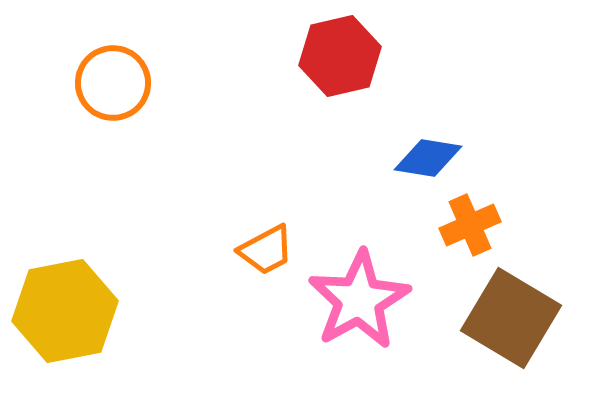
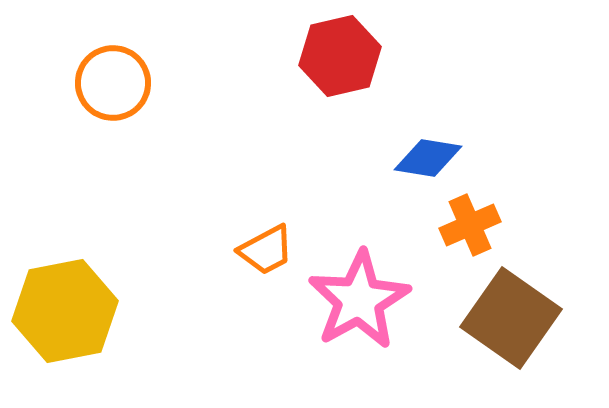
brown square: rotated 4 degrees clockwise
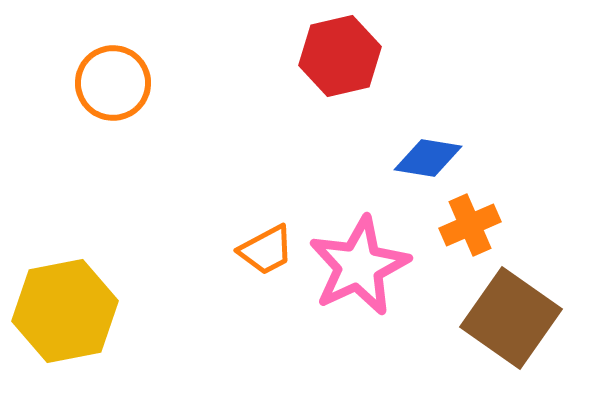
pink star: moved 34 px up; rotated 4 degrees clockwise
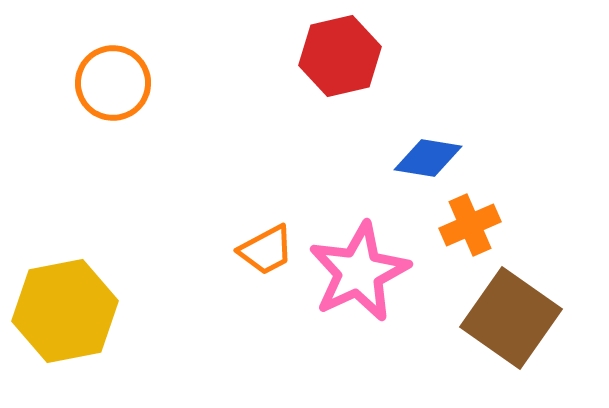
pink star: moved 6 px down
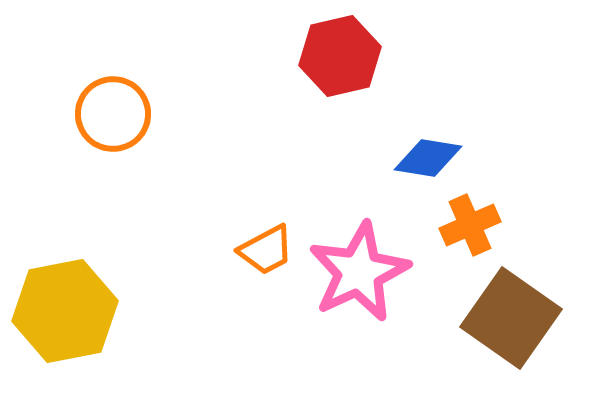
orange circle: moved 31 px down
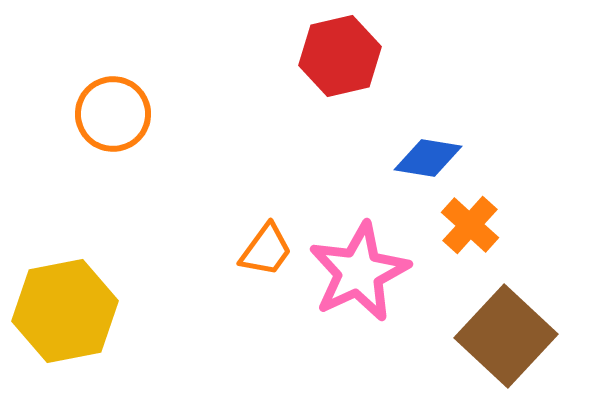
orange cross: rotated 24 degrees counterclockwise
orange trapezoid: rotated 26 degrees counterclockwise
brown square: moved 5 px left, 18 px down; rotated 8 degrees clockwise
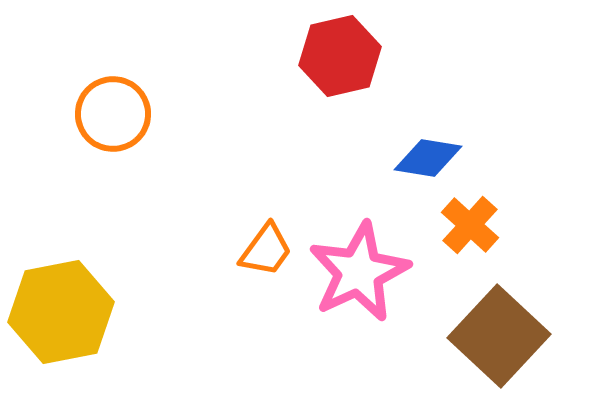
yellow hexagon: moved 4 px left, 1 px down
brown square: moved 7 px left
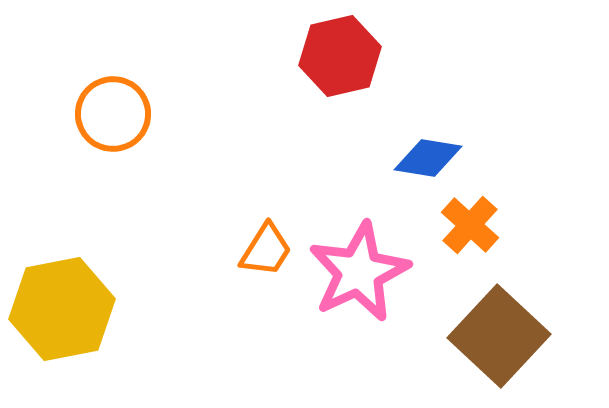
orange trapezoid: rotated 4 degrees counterclockwise
yellow hexagon: moved 1 px right, 3 px up
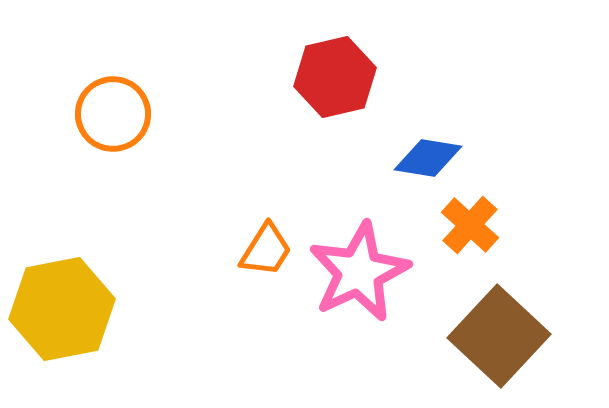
red hexagon: moved 5 px left, 21 px down
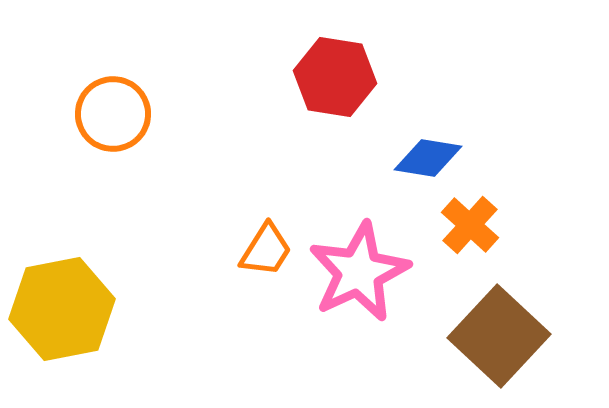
red hexagon: rotated 22 degrees clockwise
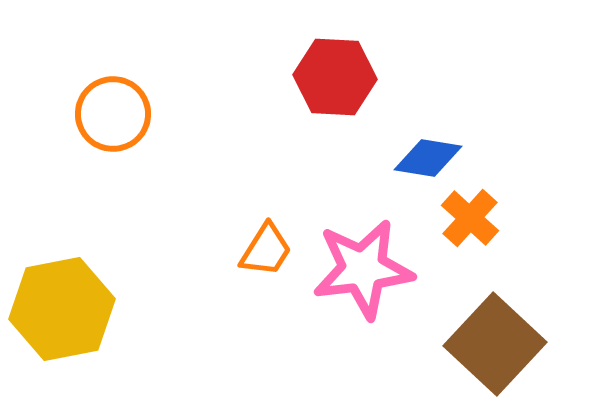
red hexagon: rotated 6 degrees counterclockwise
orange cross: moved 7 px up
pink star: moved 4 px right, 3 px up; rotated 18 degrees clockwise
brown square: moved 4 px left, 8 px down
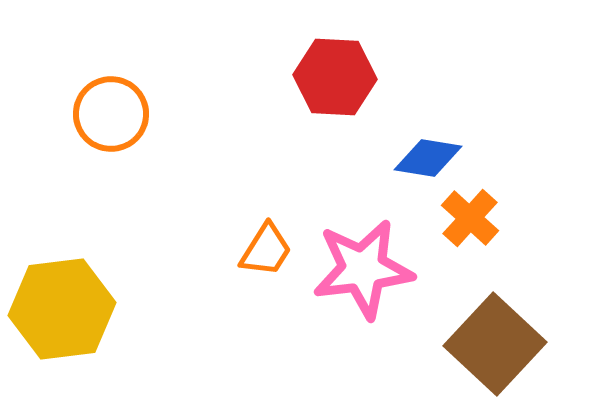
orange circle: moved 2 px left
yellow hexagon: rotated 4 degrees clockwise
